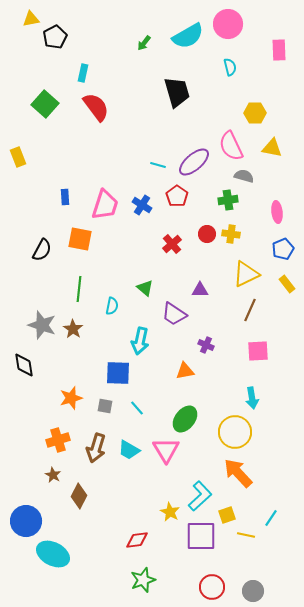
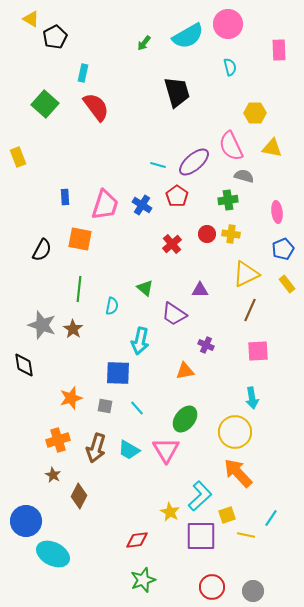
yellow triangle at (31, 19): rotated 42 degrees clockwise
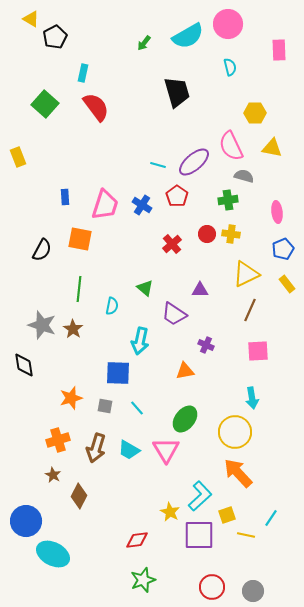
purple square at (201, 536): moved 2 px left, 1 px up
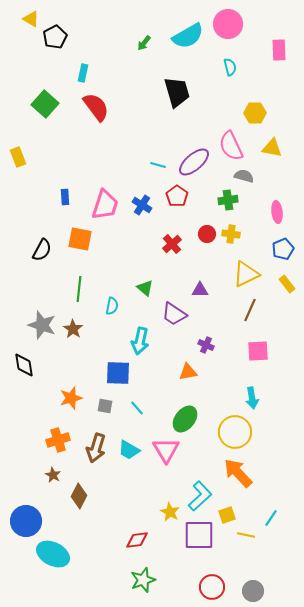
orange triangle at (185, 371): moved 3 px right, 1 px down
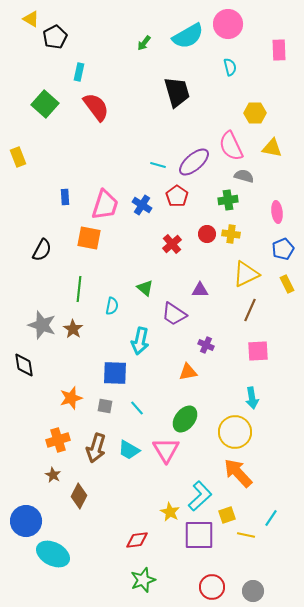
cyan rectangle at (83, 73): moved 4 px left, 1 px up
orange square at (80, 239): moved 9 px right, 1 px up
yellow rectangle at (287, 284): rotated 12 degrees clockwise
blue square at (118, 373): moved 3 px left
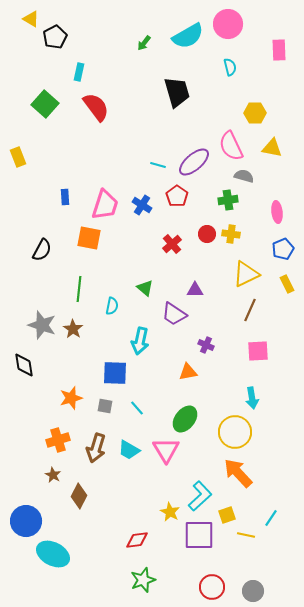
purple triangle at (200, 290): moved 5 px left
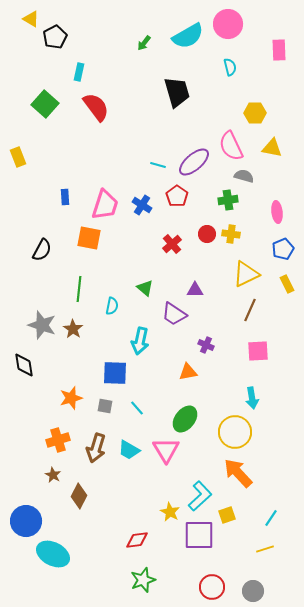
yellow line at (246, 535): moved 19 px right, 14 px down; rotated 30 degrees counterclockwise
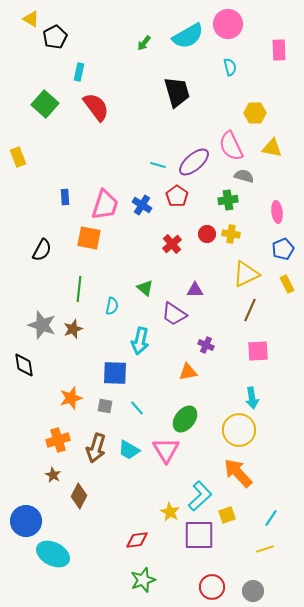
brown star at (73, 329): rotated 18 degrees clockwise
yellow circle at (235, 432): moved 4 px right, 2 px up
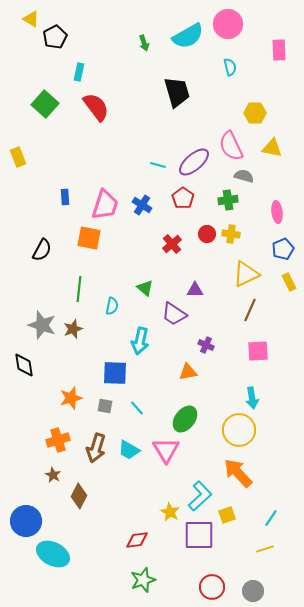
green arrow at (144, 43): rotated 56 degrees counterclockwise
red pentagon at (177, 196): moved 6 px right, 2 px down
yellow rectangle at (287, 284): moved 2 px right, 2 px up
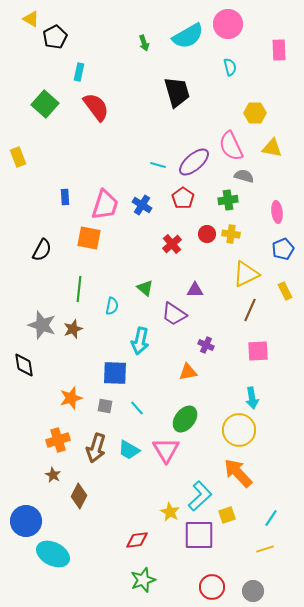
yellow rectangle at (289, 282): moved 4 px left, 9 px down
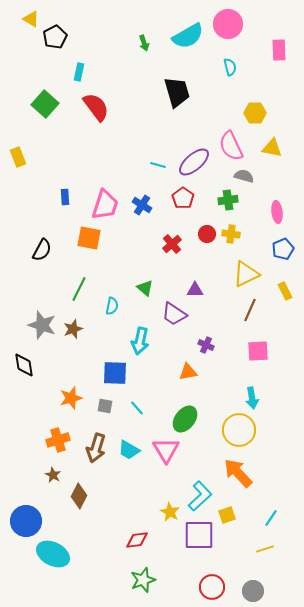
green line at (79, 289): rotated 20 degrees clockwise
